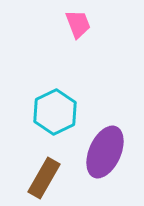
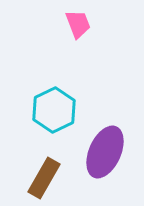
cyan hexagon: moved 1 px left, 2 px up
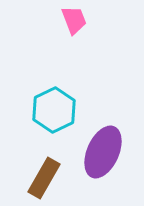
pink trapezoid: moved 4 px left, 4 px up
purple ellipse: moved 2 px left
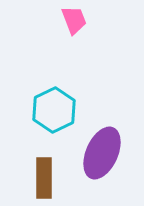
purple ellipse: moved 1 px left, 1 px down
brown rectangle: rotated 30 degrees counterclockwise
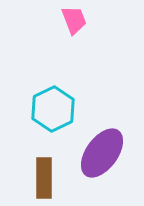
cyan hexagon: moved 1 px left, 1 px up
purple ellipse: rotated 12 degrees clockwise
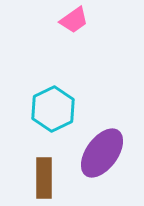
pink trapezoid: rotated 76 degrees clockwise
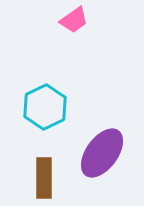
cyan hexagon: moved 8 px left, 2 px up
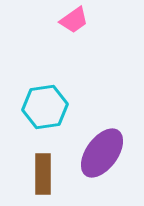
cyan hexagon: rotated 18 degrees clockwise
brown rectangle: moved 1 px left, 4 px up
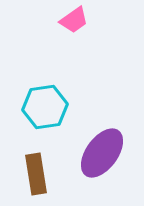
brown rectangle: moved 7 px left; rotated 9 degrees counterclockwise
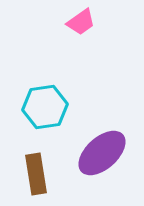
pink trapezoid: moved 7 px right, 2 px down
purple ellipse: rotated 12 degrees clockwise
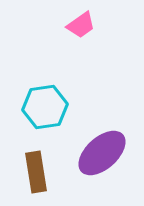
pink trapezoid: moved 3 px down
brown rectangle: moved 2 px up
